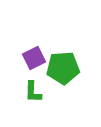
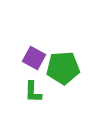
purple square: rotated 35 degrees counterclockwise
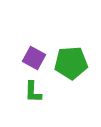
green pentagon: moved 8 px right, 5 px up
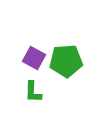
green pentagon: moved 5 px left, 2 px up
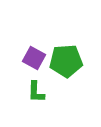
green L-shape: moved 3 px right
